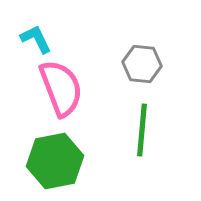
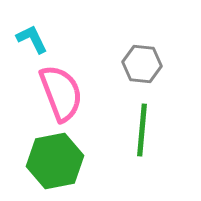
cyan L-shape: moved 4 px left
pink semicircle: moved 5 px down
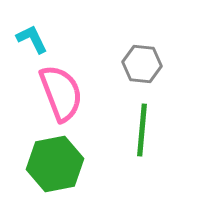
green hexagon: moved 3 px down
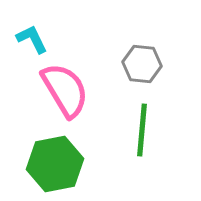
pink semicircle: moved 4 px right, 3 px up; rotated 10 degrees counterclockwise
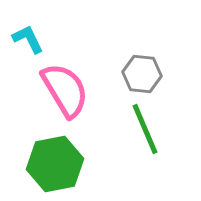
cyan L-shape: moved 4 px left
gray hexagon: moved 10 px down
green line: moved 3 px right, 1 px up; rotated 28 degrees counterclockwise
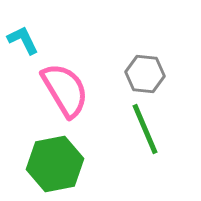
cyan L-shape: moved 5 px left, 1 px down
gray hexagon: moved 3 px right
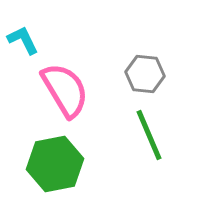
green line: moved 4 px right, 6 px down
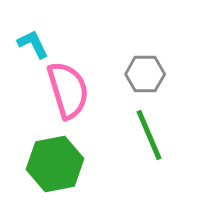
cyan L-shape: moved 10 px right, 4 px down
gray hexagon: rotated 6 degrees counterclockwise
pink semicircle: moved 3 px right; rotated 14 degrees clockwise
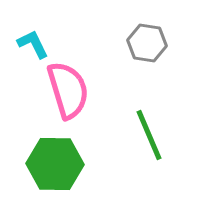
gray hexagon: moved 2 px right, 31 px up; rotated 9 degrees clockwise
green hexagon: rotated 12 degrees clockwise
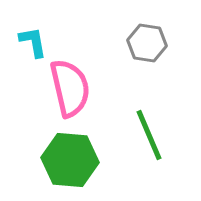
cyan L-shape: moved 2 px up; rotated 16 degrees clockwise
pink semicircle: moved 2 px right, 2 px up; rotated 4 degrees clockwise
green hexagon: moved 15 px right, 4 px up; rotated 4 degrees clockwise
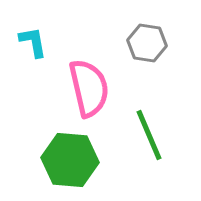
pink semicircle: moved 19 px right
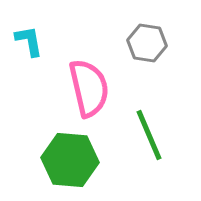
cyan L-shape: moved 4 px left, 1 px up
